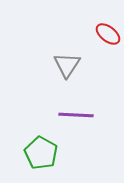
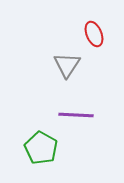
red ellipse: moved 14 px left; rotated 30 degrees clockwise
green pentagon: moved 5 px up
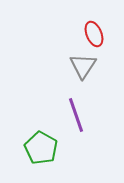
gray triangle: moved 16 px right, 1 px down
purple line: rotated 68 degrees clockwise
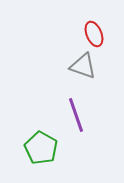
gray triangle: rotated 44 degrees counterclockwise
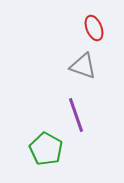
red ellipse: moved 6 px up
green pentagon: moved 5 px right, 1 px down
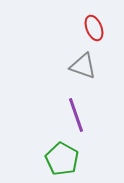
green pentagon: moved 16 px right, 10 px down
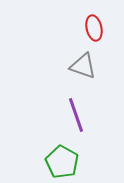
red ellipse: rotated 10 degrees clockwise
green pentagon: moved 3 px down
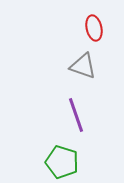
green pentagon: rotated 12 degrees counterclockwise
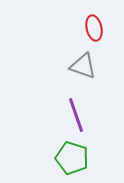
green pentagon: moved 10 px right, 4 px up
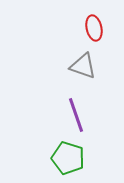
green pentagon: moved 4 px left
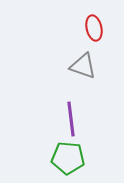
purple line: moved 5 px left, 4 px down; rotated 12 degrees clockwise
green pentagon: rotated 12 degrees counterclockwise
